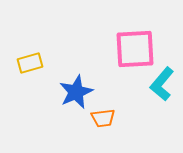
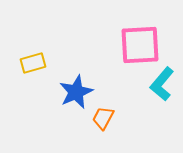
pink square: moved 5 px right, 4 px up
yellow rectangle: moved 3 px right
orange trapezoid: rotated 125 degrees clockwise
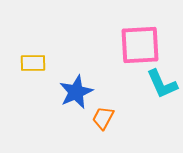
yellow rectangle: rotated 15 degrees clockwise
cyan L-shape: rotated 64 degrees counterclockwise
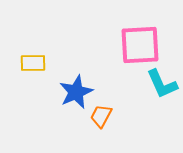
orange trapezoid: moved 2 px left, 2 px up
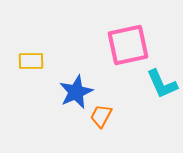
pink square: moved 12 px left; rotated 9 degrees counterclockwise
yellow rectangle: moved 2 px left, 2 px up
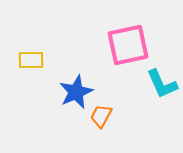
yellow rectangle: moved 1 px up
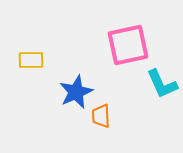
orange trapezoid: rotated 30 degrees counterclockwise
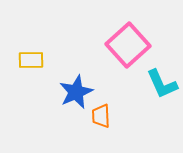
pink square: rotated 30 degrees counterclockwise
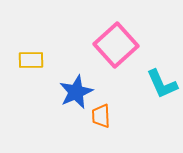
pink square: moved 12 px left
